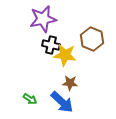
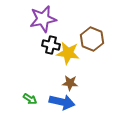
yellow star: moved 3 px right, 2 px up
blue arrow: rotated 30 degrees counterclockwise
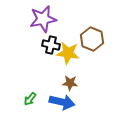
green arrow: rotated 96 degrees clockwise
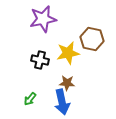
brown hexagon: rotated 10 degrees counterclockwise
black cross: moved 11 px left, 15 px down
yellow star: rotated 20 degrees counterclockwise
brown star: moved 3 px left
blue arrow: rotated 65 degrees clockwise
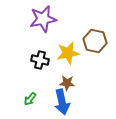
brown hexagon: moved 3 px right, 2 px down
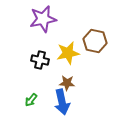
green arrow: moved 1 px right, 1 px down
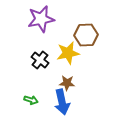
purple star: moved 2 px left
brown hexagon: moved 9 px left, 6 px up; rotated 15 degrees counterclockwise
black cross: rotated 24 degrees clockwise
green arrow: rotated 112 degrees counterclockwise
